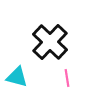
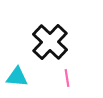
cyan triangle: rotated 10 degrees counterclockwise
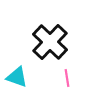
cyan triangle: rotated 15 degrees clockwise
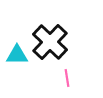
cyan triangle: moved 22 px up; rotated 20 degrees counterclockwise
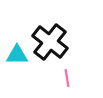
black cross: rotated 6 degrees counterclockwise
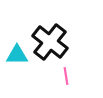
pink line: moved 1 px left, 2 px up
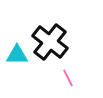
pink line: moved 2 px right, 2 px down; rotated 18 degrees counterclockwise
